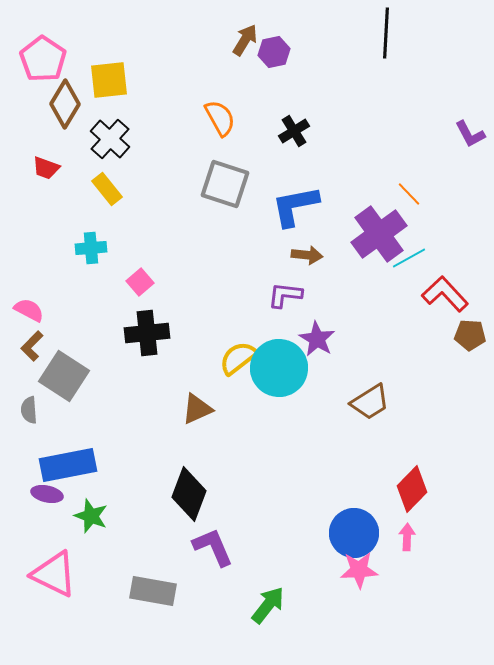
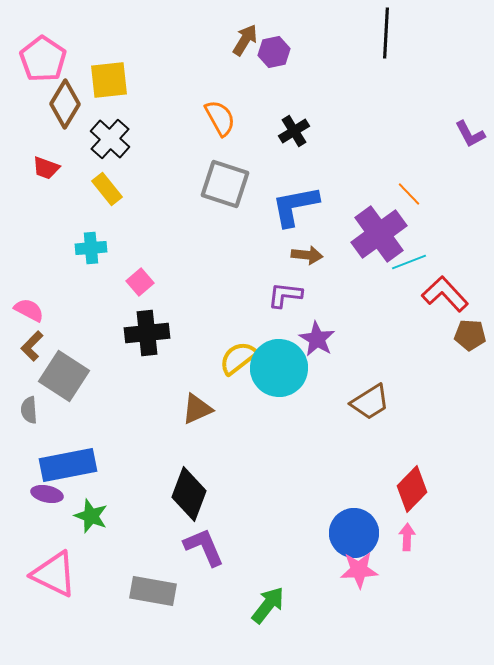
cyan line at (409, 258): moved 4 px down; rotated 8 degrees clockwise
purple L-shape at (213, 547): moved 9 px left
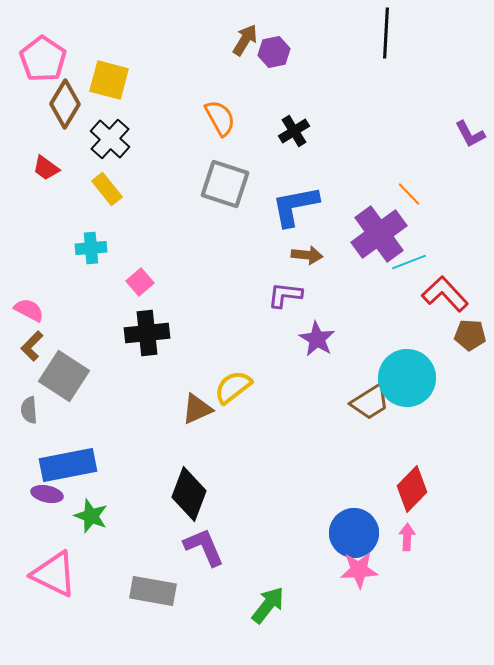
yellow square at (109, 80): rotated 21 degrees clockwise
red trapezoid at (46, 168): rotated 16 degrees clockwise
yellow semicircle at (238, 358): moved 5 px left, 29 px down
cyan circle at (279, 368): moved 128 px right, 10 px down
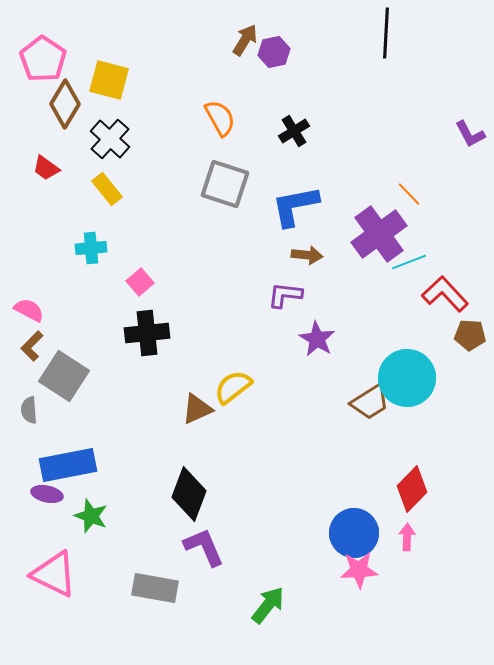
gray rectangle at (153, 591): moved 2 px right, 3 px up
